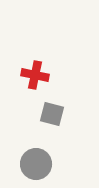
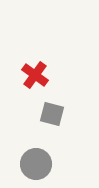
red cross: rotated 24 degrees clockwise
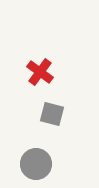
red cross: moved 5 px right, 3 px up
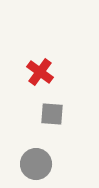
gray square: rotated 10 degrees counterclockwise
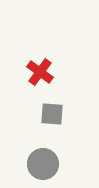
gray circle: moved 7 px right
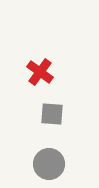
gray circle: moved 6 px right
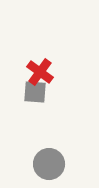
gray square: moved 17 px left, 22 px up
